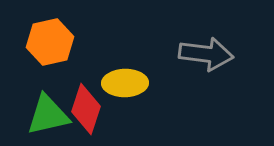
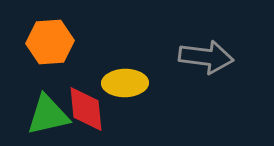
orange hexagon: rotated 9 degrees clockwise
gray arrow: moved 3 px down
red diamond: rotated 24 degrees counterclockwise
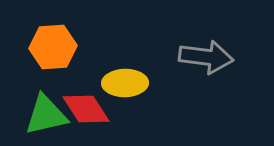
orange hexagon: moved 3 px right, 5 px down
red diamond: rotated 27 degrees counterclockwise
green triangle: moved 2 px left
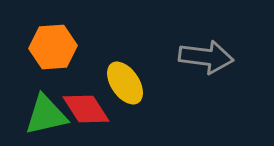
yellow ellipse: rotated 57 degrees clockwise
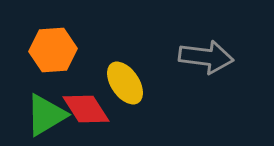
orange hexagon: moved 3 px down
green triangle: rotated 18 degrees counterclockwise
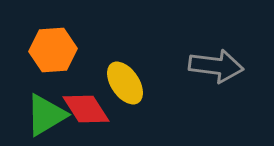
gray arrow: moved 10 px right, 9 px down
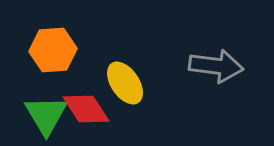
green triangle: rotated 30 degrees counterclockwise
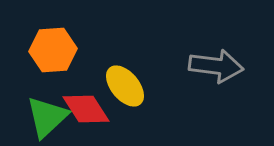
yellow ellipse: moved 3 px down; rotated 6 degrees counterclockwise
green triangle: moved 1 px right, 2 px down; rotated 18 degrees clockwise
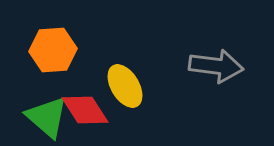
yellow ellipse: rotated 9 degrees clockwise
red diamond: moved 1 px left, 1 px down
green triangle: rotated 36 degrees counterclockwise
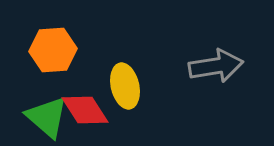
gray arrow: rotated 16 degrees counterclockwise
yellow ellipse: rotated 18 degrees clockwise
